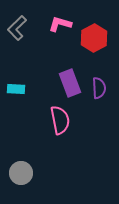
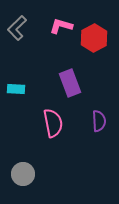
pink L-shape: moved 1 px right, 2 px down
purple semicircle: moved 33 px down
pink semicircle: moved 7 px left, 3 px down
gray circle: moved 2 px right, 1 px down
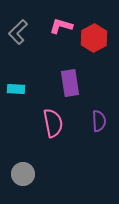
gray L-shape: moved 1 px right, 4 px down
purple rectangle: rotated 12 degrees clockwise
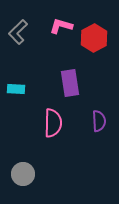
pink semicircle: rotated 12 degrees clockwise
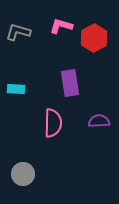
gray L-shape: rotated 60 degrees clockwise
purple semicircle: rotated 90 degrees counterclockwise
